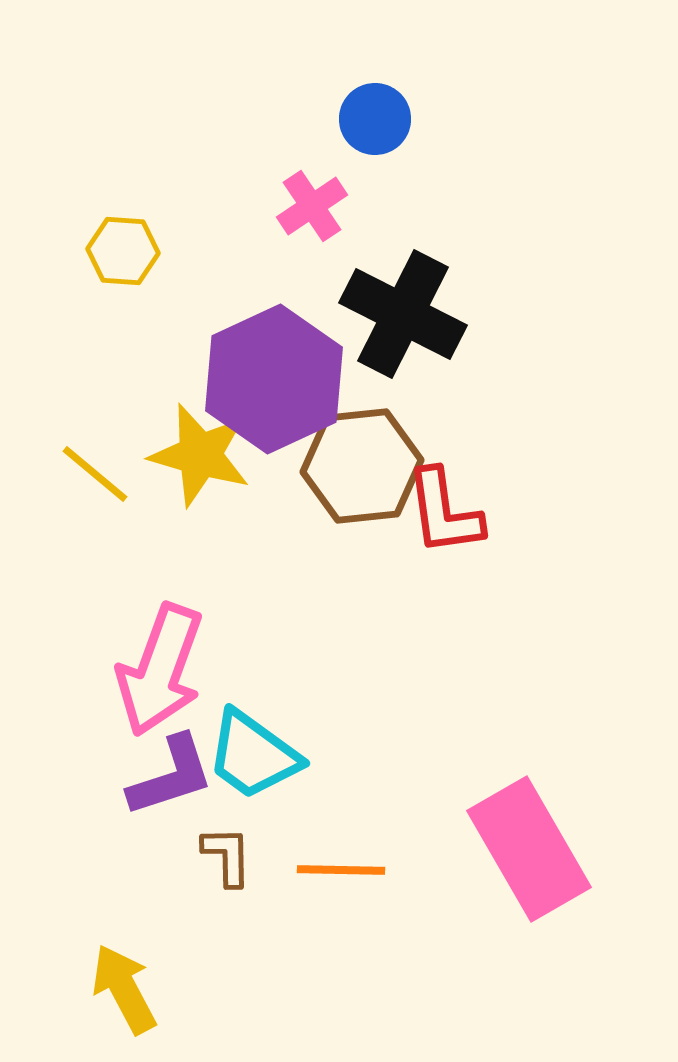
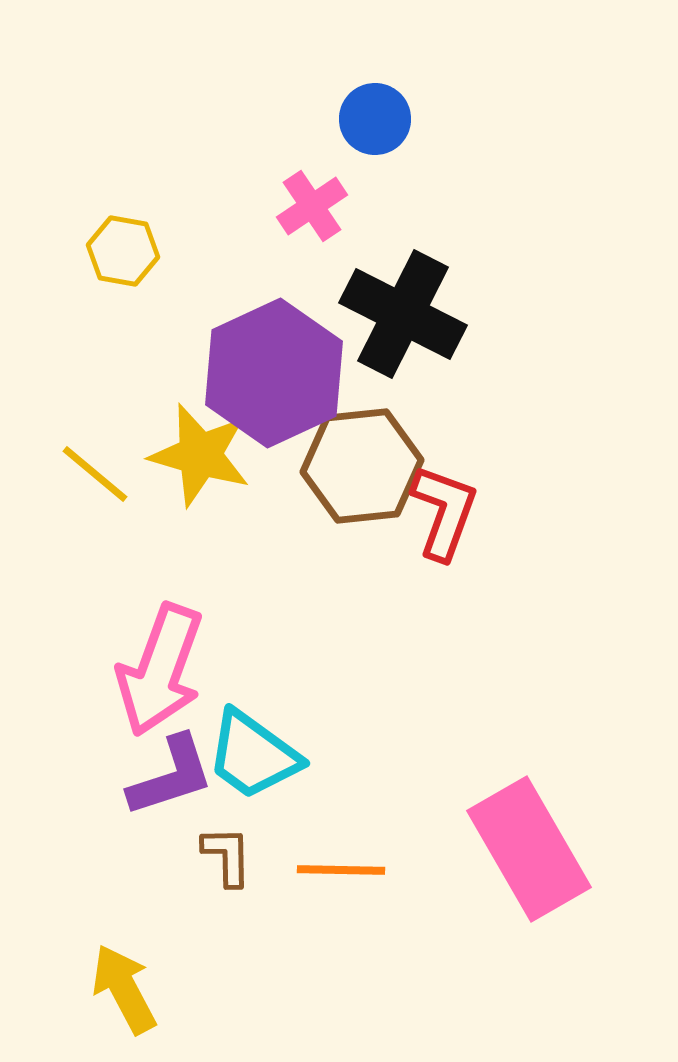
yellow hexagon: rotated 6 degrees clockwise
purple hexagon: moved 6 px up
red L-shape: rotated 152 degrees counterclockwise
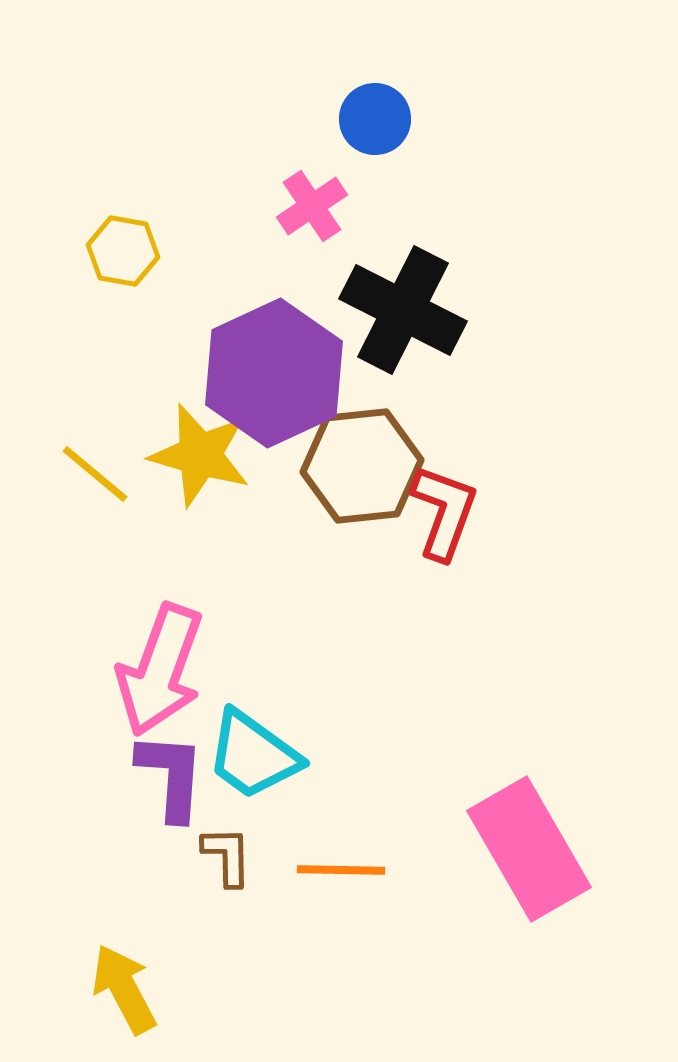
black cross: moved 4 px up
purple L-shape: rotated 68 degrees counterclockwise
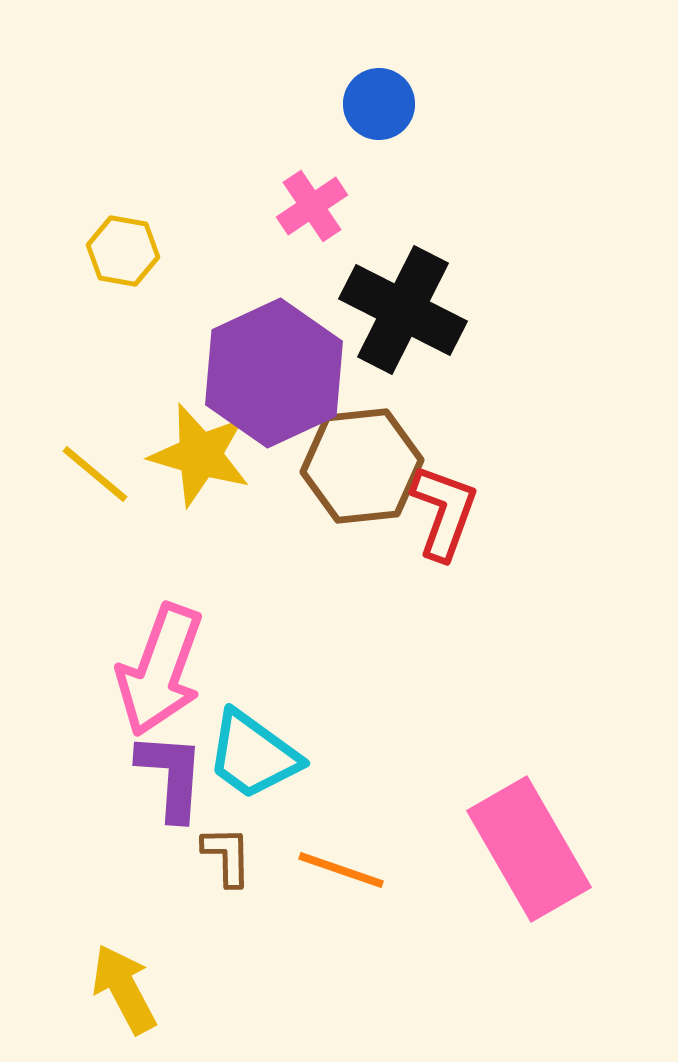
blue circle: moved 4 px right, 15 px up
orange line: rotated 18 degrees clockwise
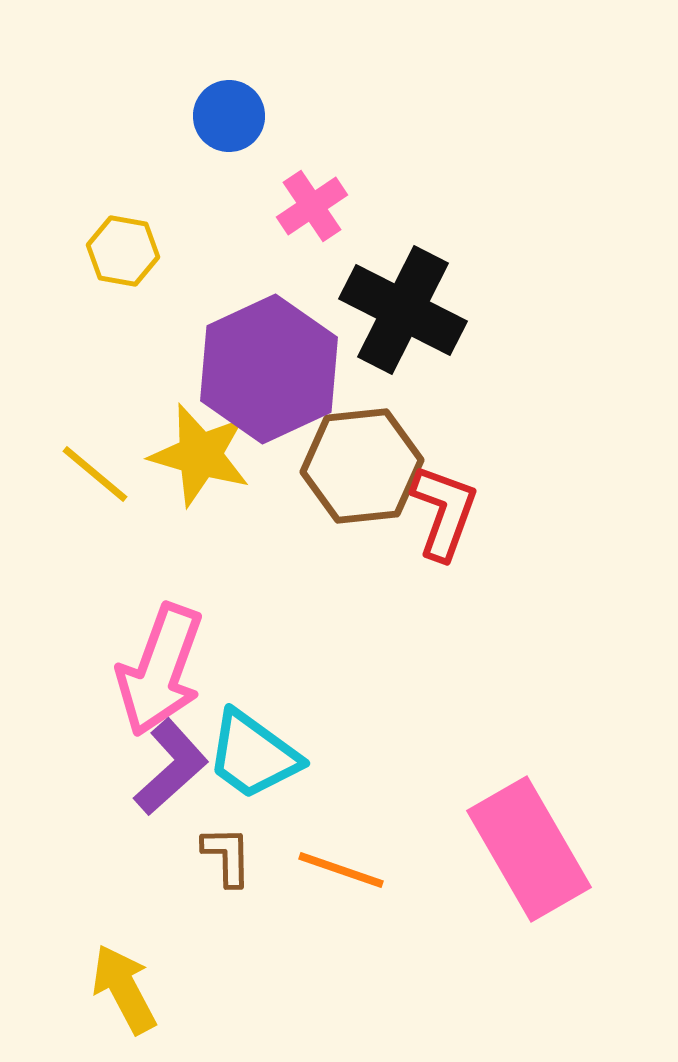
blue circle: moved 150 px left, 12 px down
purple hexagon: moved 5 px left, 4 px up
purple L-shape: moved 9 px up; rotated 44 degrees clockwise
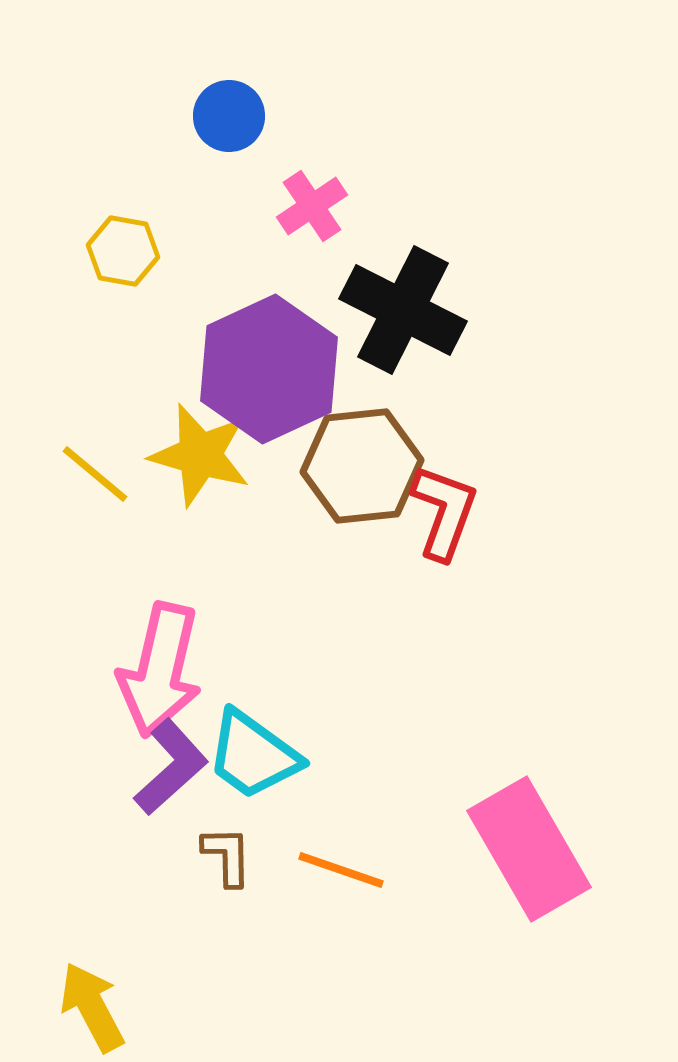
pink arrow: rotated 7 degrees counterclockwise
yellow arrow: moved 32 px left, 18 px down
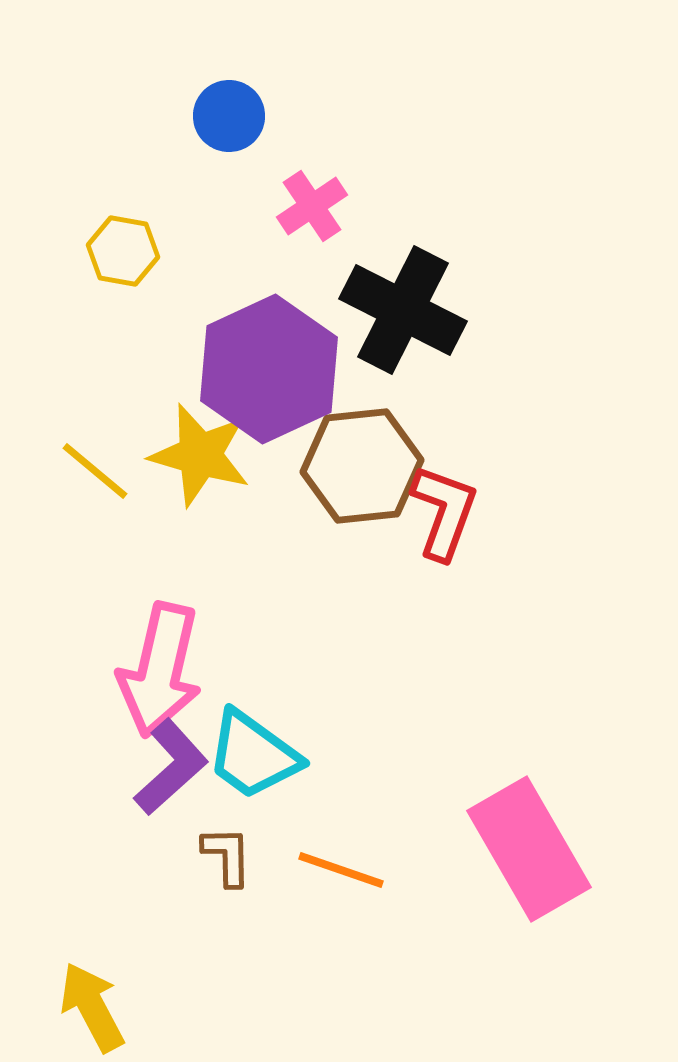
yellow line: moved 3 px up
